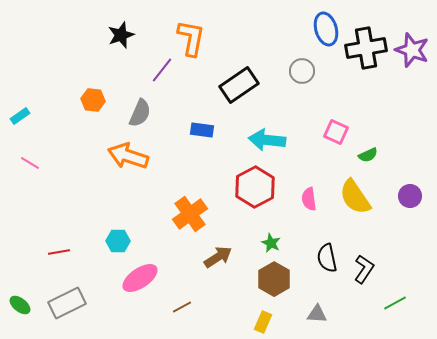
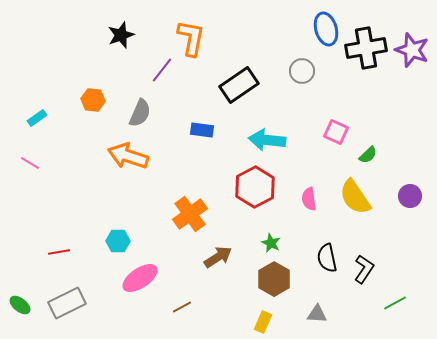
cyan rectangle: moved 17 px right, 2 px down
green semicircle: rotated 18 degrees counterclockwise
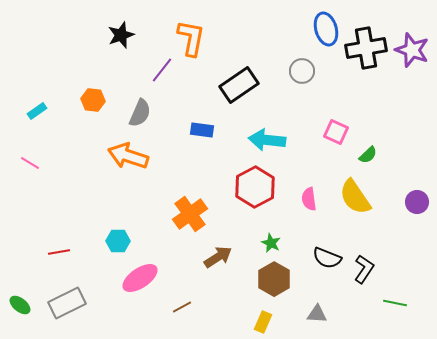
cyan rectangle: moved 7 px up
purple circle: moved 7 px right, 6 px down
black semicircle: rotated 56 degrees counterclockwise
green line: rotated 40 degrees clockwise
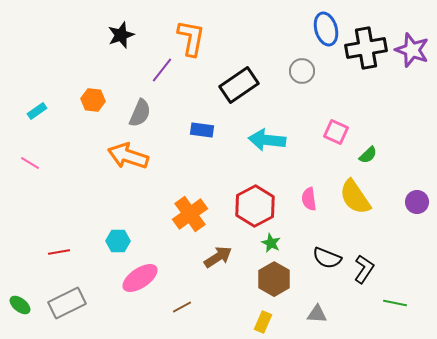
red hexagon: moved 19 px down
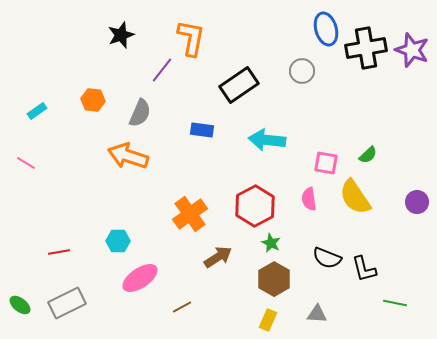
pink square: moved 10 px left, 31 px down; rotated 15 degrees counterclockwise
pink line: moved 4 px left
black L-shape: rotated 132 degrees clockwise
yellow rectangle: moved 5 px right, 2 px up
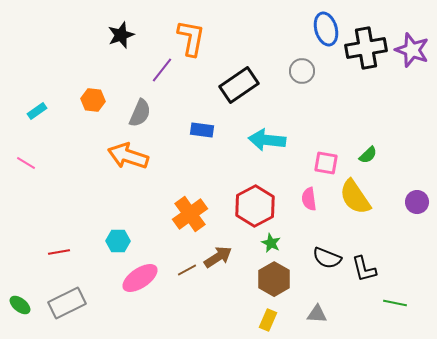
brown line: moved 5 px right, 37 px up
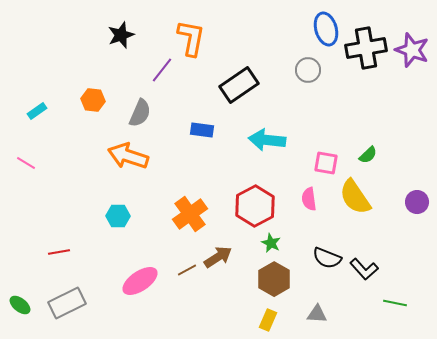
gray circle: moved 6 px right, 1 px up
cyan hexagon: moved 25 px up
black L-shape: rotated 28 degrees counterclockwise
pink ellipse: moved 3 px down
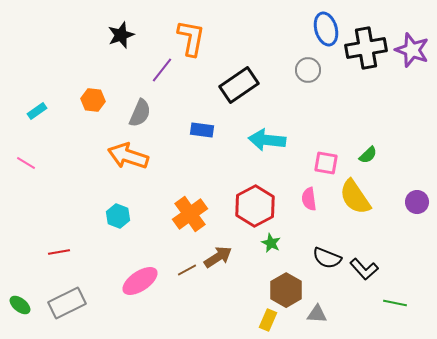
cyan hexagon: rotated 20 degrees clockwise
brown hexagon: moved 12 px right, 11 px down
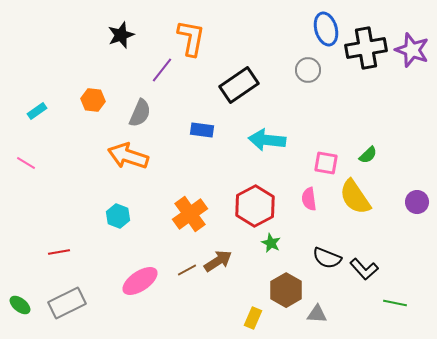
brown arrow: moved 4 px down
yellow rectangle: moved 15 px left, 2 px up
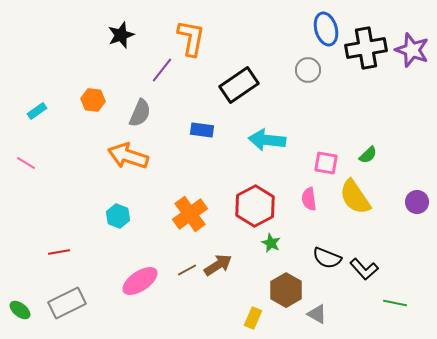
brown arrow: moved 4 px down
green ellipse: moved 5 px down
gray triangle: rotated 25 degrees clockwise
